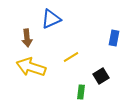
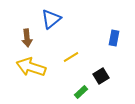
blue triangle: rotated 15 degrees counterclockwise
green rectangle: rotated 40 degrees clockwise
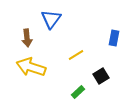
blue triangle: rotated 15 degrees counterclockwise
yellow line: moved 5 px right, 2 px up
green rectangle: moved 3 px left
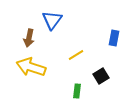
blue triangle: moved 1 px right, 1 px down
brown arrow: moved 2 px right; rotated 18 degrees clockwise
green rectangle: moved 1 px left, 1 px up; rotated 40 degrees counterclockwise
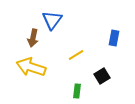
brown arrow: moved 4 px right
black square: moved 1 px right
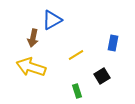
blue triangle: rotated 25 degrees clockwise
blue rectangle: moved 1 px left, 5 px down
green rectangle: rotated 24 degrees counterclockwise
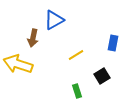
blue triangle: moved 2 px right
yellow arrow: moved 13 px left, 3 px up
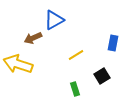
brown arrow: rotated 54 degrees clockwise
green rectangle: moved 2 px left, 2 px up
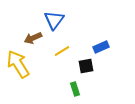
blue triangle: rotated 25 degrees counterclockwise
blue rectangle: moved 12 px left, 4 px down; rotated 56 degrees clockwise
yellow line: moved 14 px left, 4 px up
yellow arrow: rotated 40 degrees clockwise
black square: moved 16 px left, 10 px up; rotated 21 degrees clockwise
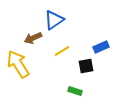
blue triangle: rotated 20 degrees clockwise
green rectangle: moved 2 px down; rotated 56 degrees counterclockwise
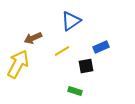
blue triangle: moved 17 px right, 1 px down
yellow arrow: rotated 60 degrees clockwise
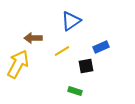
brown arrow: rotated 24 degrees clockwise
